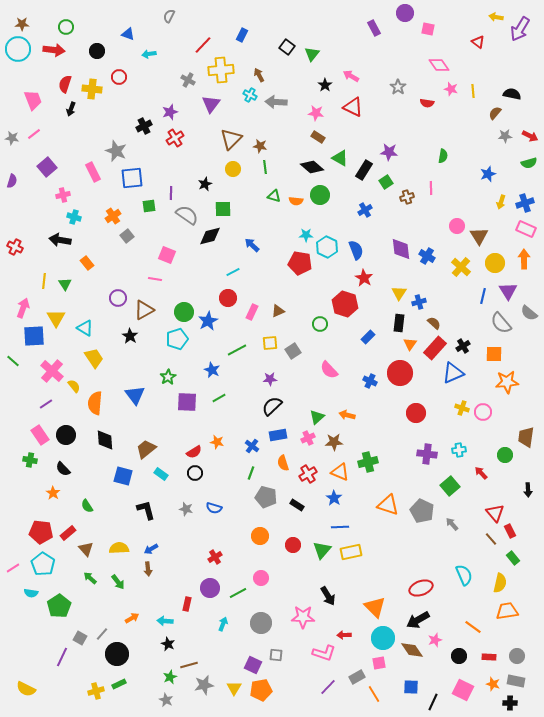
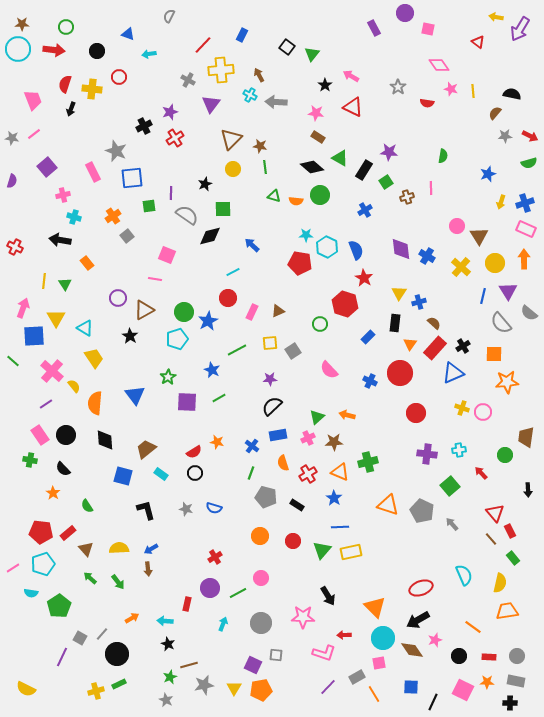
black rectangle at (399, 323): moved 4 px left
red circle at (293, 545): moved 4 px up
cyan pentagon at (43, 564): rotated 20 degrees clockwise
orange star at (493, 684): moved 6 px left, 2 px up; rotated 16 degrees counterclockwise
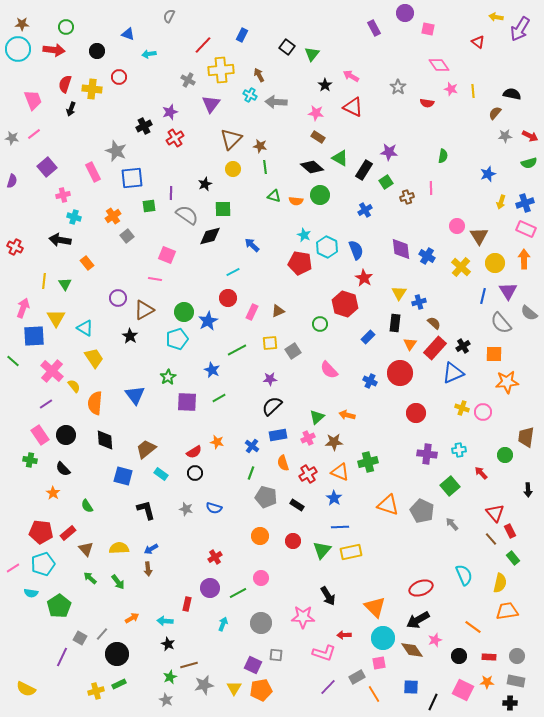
cyan star at (306, 235): moved 2 px left; rotated 24 degrees clockwise
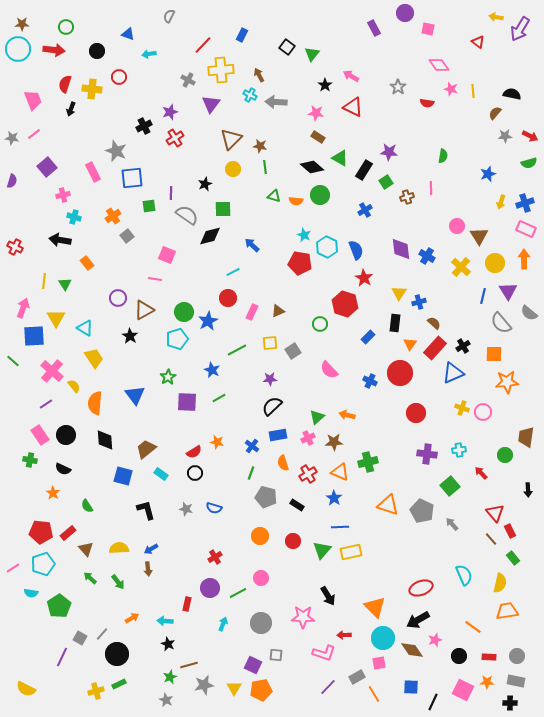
black semicircle at (63, 469): rotated 21 degrees counterclockwise
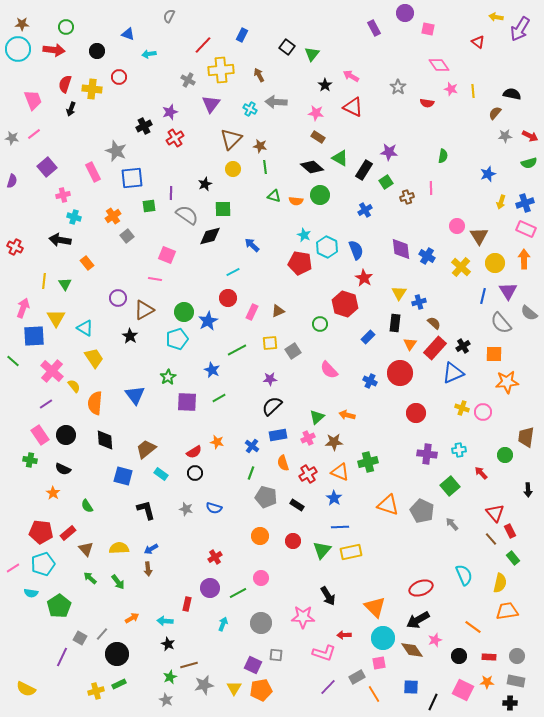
cyan cross at (250, 95): moved 14 px down
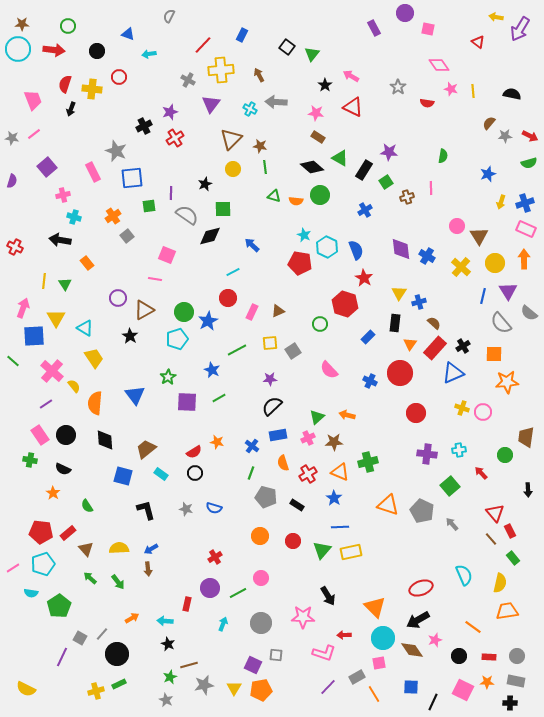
green circle at (66, 27): moved 2 px right, 1 px up
brown semicircle at (495, 113): moved 6 px left, 10 px down
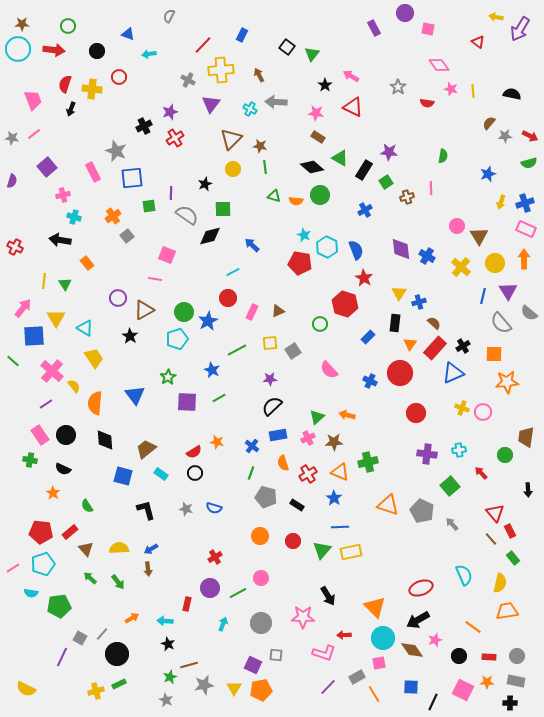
pink arrow at (23, 308): rotated 18 degrees clockwise
red rectangle at (68, 533): moved 2 px right, 1 px up
green pentagon at (59, 606): rotated 25 degrees clockwise
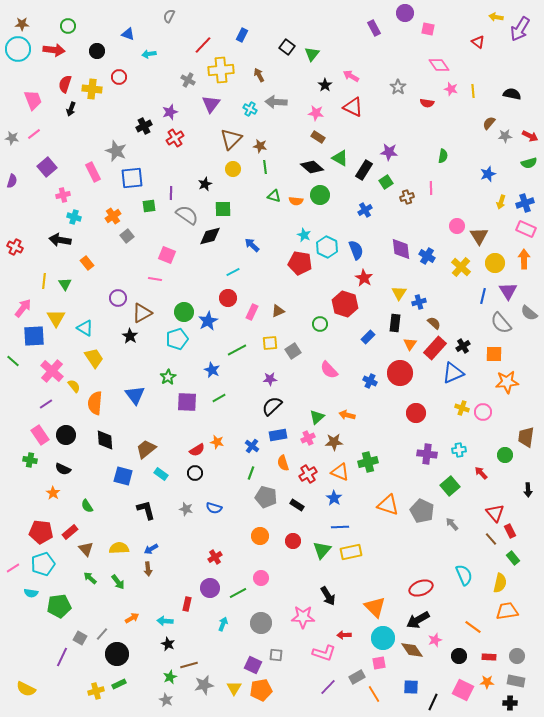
brown triangle at (144, 310): moved 2 px left, 3 px down
red semicircle at (194, 452): moved 3 px right, 2 px up
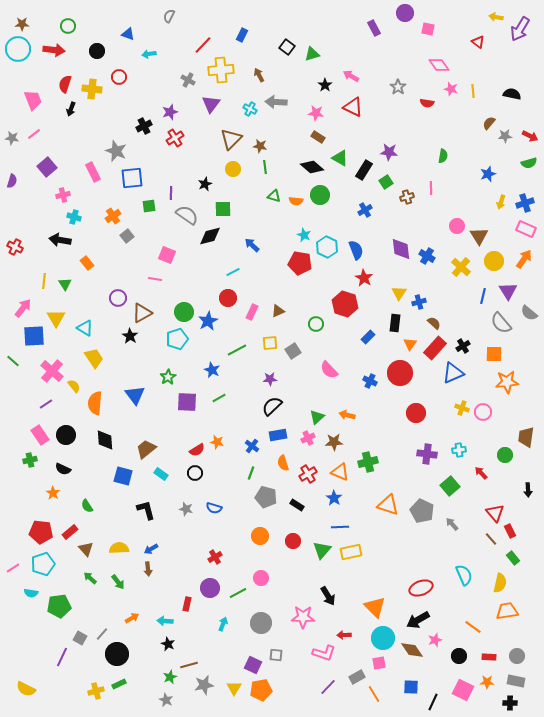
green triangle at (312, 54): rotated 35 degrees clockwise
orange arrow at (524, 259): rotated 36 degrees clockwise
yellow circle at (495, 263): moved 1 px left, 2 px up
green circle at (320, 324): moved 4 px left
green cross at (30, 460): rotated 24 degrees counterclockwise
